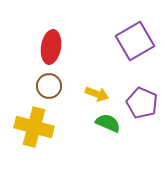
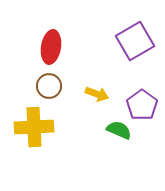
purple pentagon: moved 2 px down; rotated 12 degrees clockwise
green semicircle: moved 11 px right, 7 px down
yellow cross: rotated 18 degrees counterclockwise
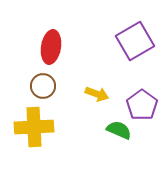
brown circle: moved 6 px left
